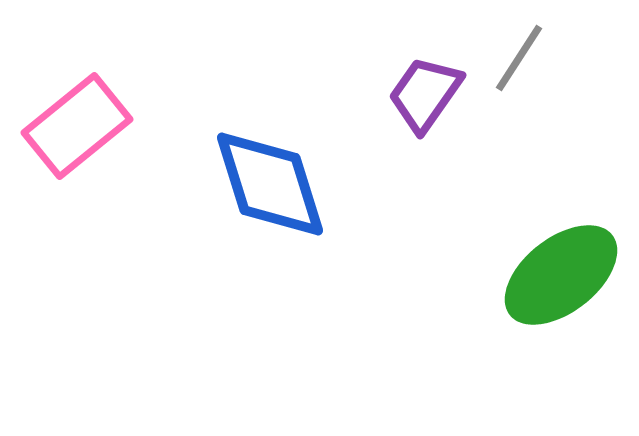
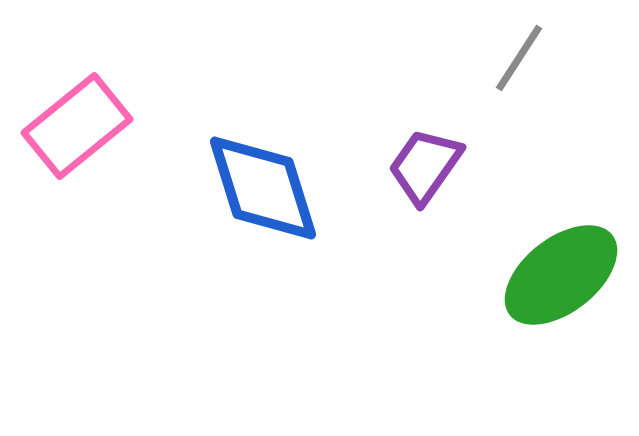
purple trapezoid: moved 72 px down
blue diamond: moved 7 px left, 4 px down
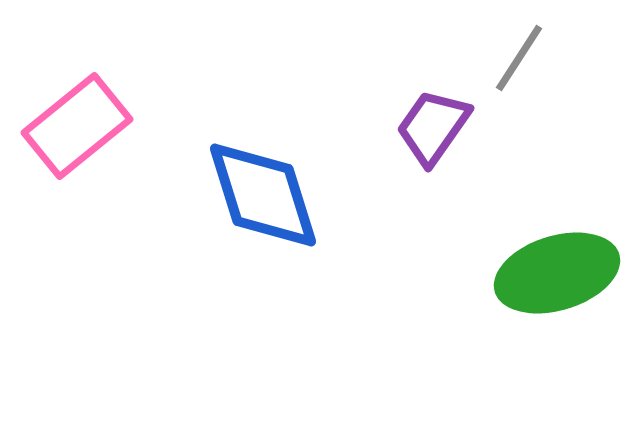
purple trapezoid: moved 8 px right, 39 px up
blue diamond: moved 7 px down
green ellipse: moved 4 px left, 2 px up; rotated 21 degrees clockwise
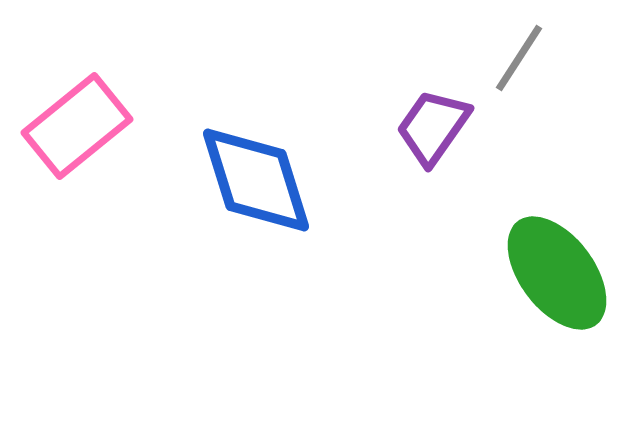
blue diamond: moved 7 px left, 15 px up
green ellipse: rotated 70 degrees clockwise
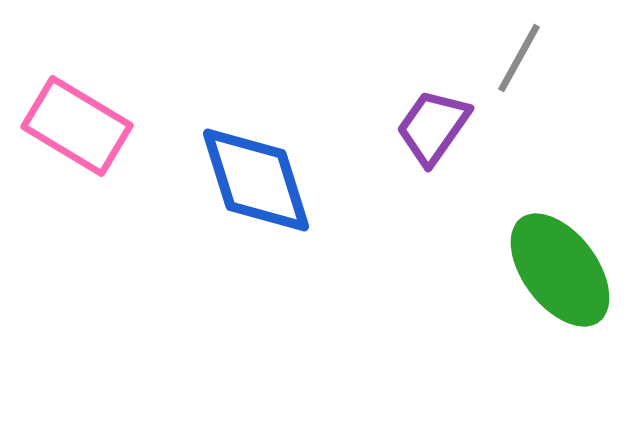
gray line: rotated 4 degrees counterclockwise
pink rectangle: rotated 70 degrees clockwise
green ellipse: moved 3 px right, 3 px up
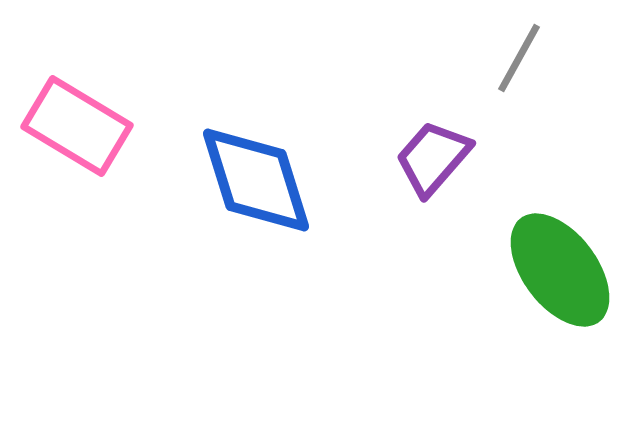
purple trapezoid: moved 31 px down; rotated 6 degrees clockwise
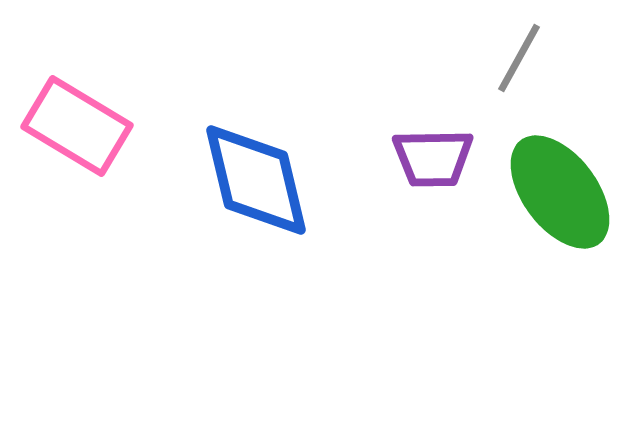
purple trapezoid: rotated 132 degrees counterclockwise
blue diamond: rotated 4 degrees clockwise
green ellipse: moved 78 px up
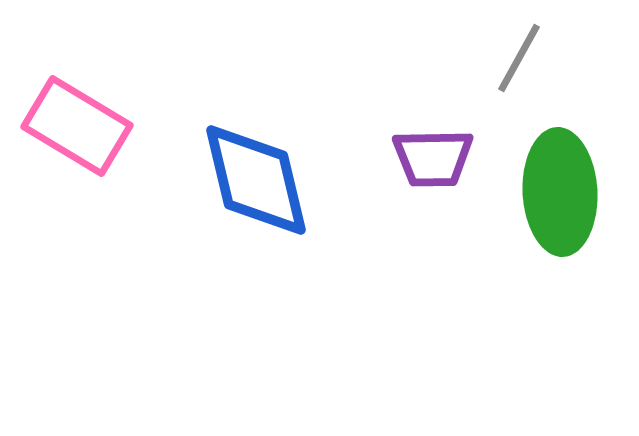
green ellipse: rotated 34 degrees clockwise
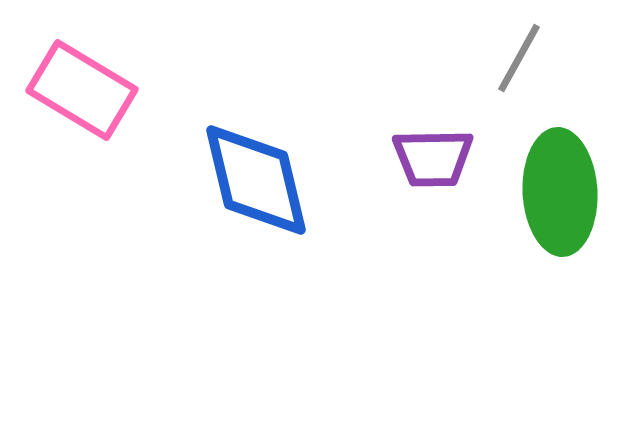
pink rectangle: moved 5 px right, 36 px up
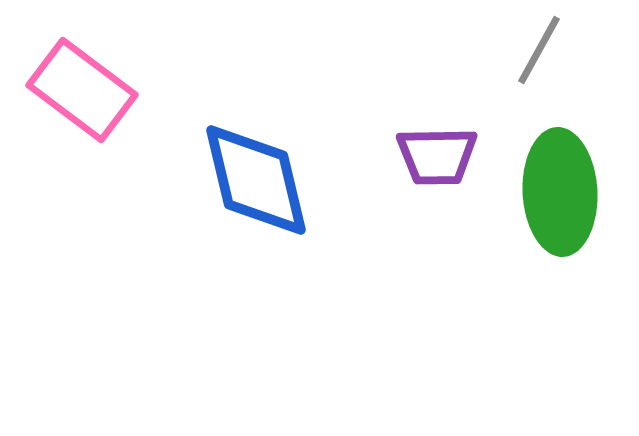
gray line: moved 20 px right, 8 px up
pink rectangle: rotated 6 degrees clockwise
purple trapezoid: moved 4 px right, 2 px up
